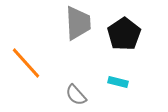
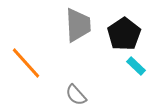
gray trapezoid: moved 2 px down
cyan rectangle: moved 18 px right, 16 px up; rotated 30 degrees clockwise
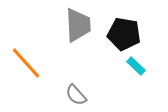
black pentagon: rotated 28 degrees counterclockwise
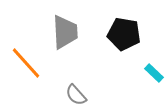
gray trapezoid: moved 13 px left, 7 px down
cyan rectangle: moved 18 px right, 7 px down
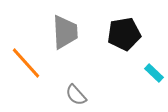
black pentagon: rotated 20 degrees counterclockwise
